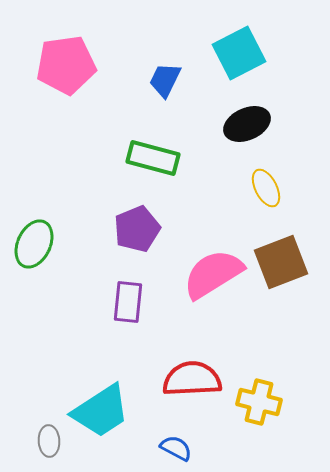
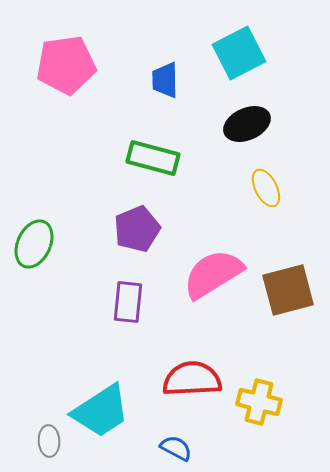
blue trapezoid: rotated 27 degrees counterclockwise
brown square: moved 7 px right, 28 px down; rotated 6 degrees clockwise
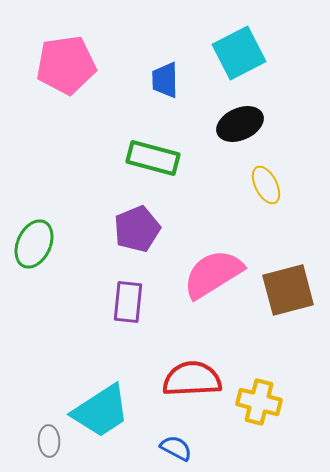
black ellipse: moved 7 px left
yellow ellipse: moved 3 px up
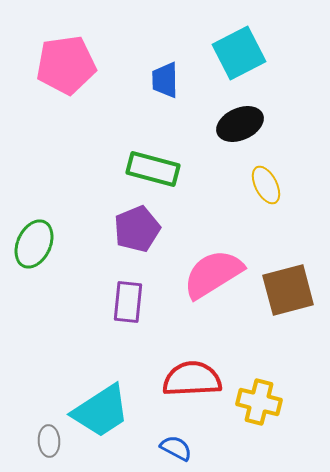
green rectangle: moved 11 px down
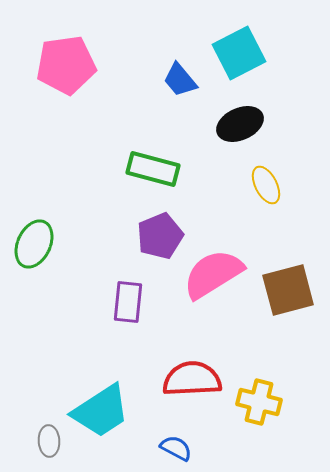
blue trapezoid: moved 15 px right; rotated 39 degrees counterclockwise
purple pentagon: moved 23 px right, 7 px down
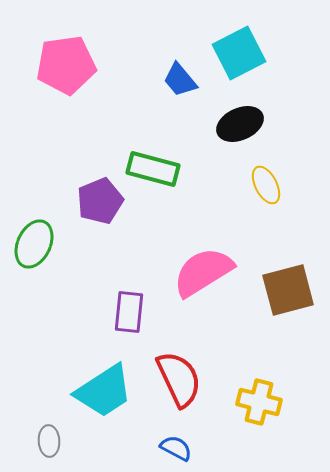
purple pentagon: moved 60 px left, 35 px up
pink semicircle: moved 10 px left, 2 px up
purple rectangle: moved 1 px right, 10 px down
red semicircle: moved 13 px left; rotated 68 degrees clockwise
cyan trapezoid: moved 3 px right, 20 px up
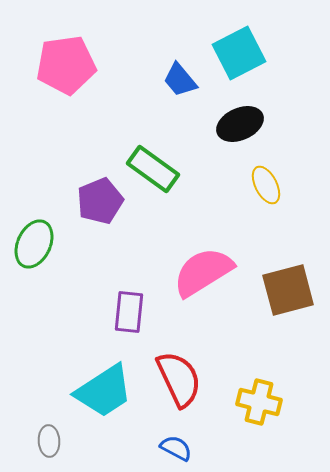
green rectangle: rotated 21 degrees clockwise
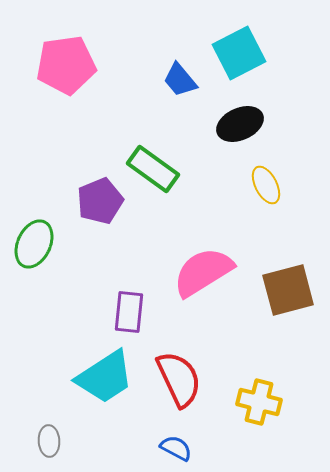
cyan trapezoid: moved 1 px right, 14 px up
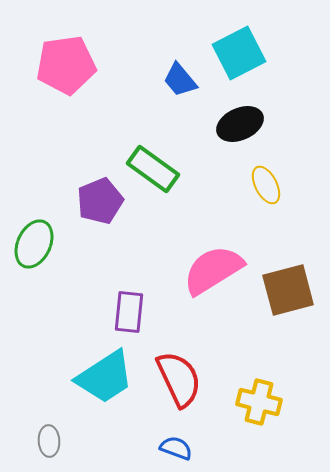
pink semicircle: moved 10 px right, 2 px up
blue semicircle: rotated 8 degrees counterclockwise
